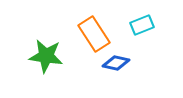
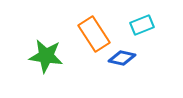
blue diamond: moved 6 px right, 5 px up
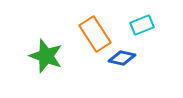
orange rectangle: moved 1 px right
green star: rotated 12 degrees clockwise
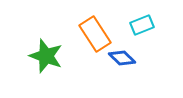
blue diamond: rotated 32 degrees clockwise
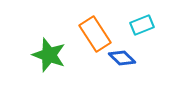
green star: moved 3 px right, 1 px up
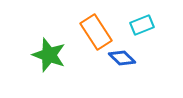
orange rectangle: moved 1 px right, 2 px up
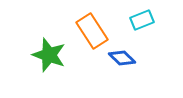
cyan rectangle: moved 5 px up
orange rectangle: moved 4 px left, 1 px up
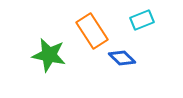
green star: rotated 8 degrees counterclockwise
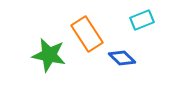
orange rectangle: moved 5 px left, 3 px down
